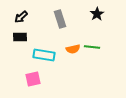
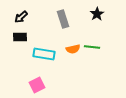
gray rectangle: moved 3 px right
cyan rectangle: moved 1 px up
pink square: moved 4 px right, 6 px down; rotated 14 degrees counterclockwise
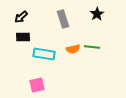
black rectangle: moved 3 px right
pink square: rotated 14 degrees clockwise
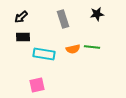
black star: rotated 24 degrees clockwise
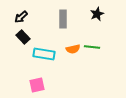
black star: rotated 16 degrees counterclockwise
gray rectangle: rotated 18 degrees clockwise
black rectangle: rotated 48 degrees clockwise
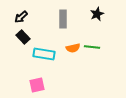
orange semicircle: moved 1 px up
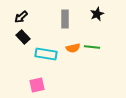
gray rectangle: moved 2 px right
cyan rectangle: moved 2 px right
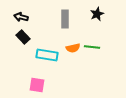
black arrow: rotated 56 degrees clockwise
cyan rectangle: moved 1 px right, 1 px down
pink square: rotated 21 degrees clockwise
